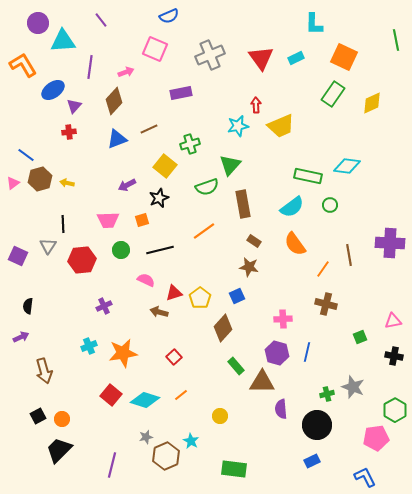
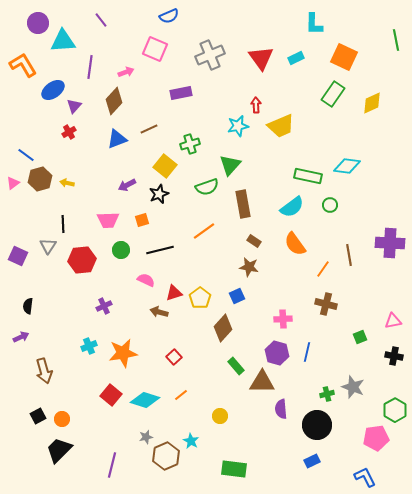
red cross at (69, 132): rotated 24 degrees counterclockwise
black star at (159, 198): moved 4 px up
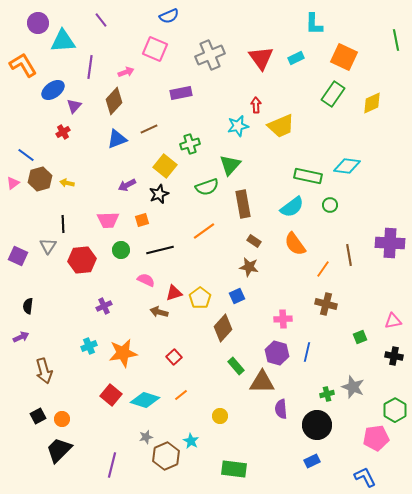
red cross at (69, 132): moved 6 px left
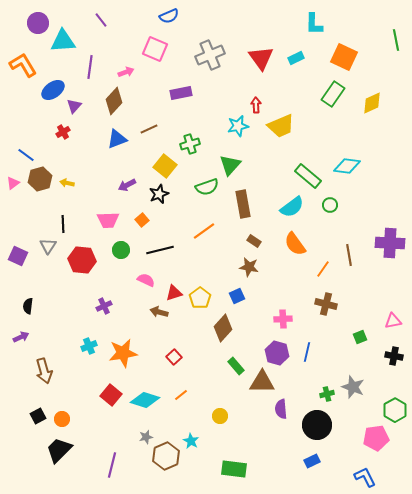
green rectangle at (308, 176): rotated 28 degrees clockwise
orange square at (142, 220): rotated 24 degrees counterclockwise
red hexagon at (82, 260): rotated 12 degrees clockwise
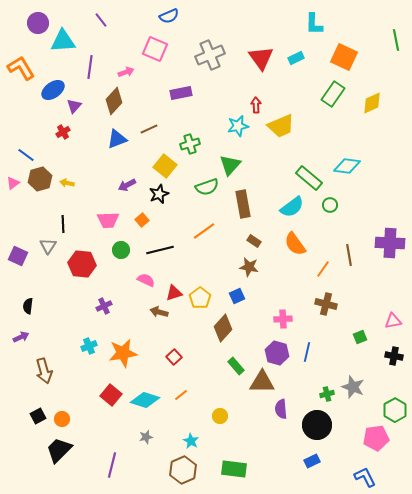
orange L-shape at (23, 65): moved 2 px left, 3 px down
green rectangle at (308, 176): moved 1 px right, 2 px down
red hexagon at (82, 260): moved 4 px down
brown hexagon at (166, 456): moved 17 px right, 14 px down
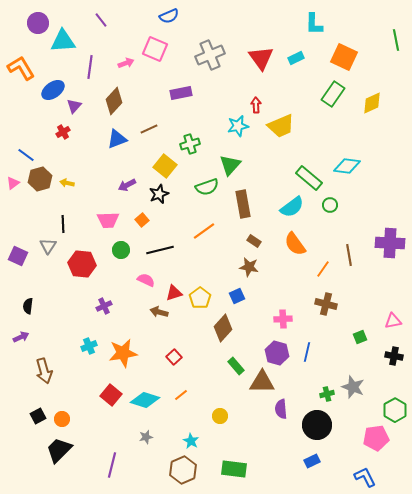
pink arrow at (126, 72): moved 9 px up
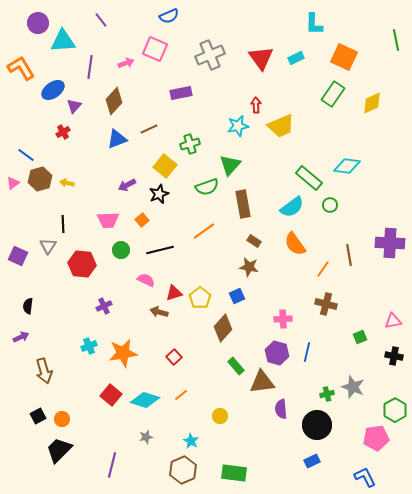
brown triangle at (262, 382): rotated 8 degrees counterclockwise
green rectangle at (234, 469): moved 4 px down
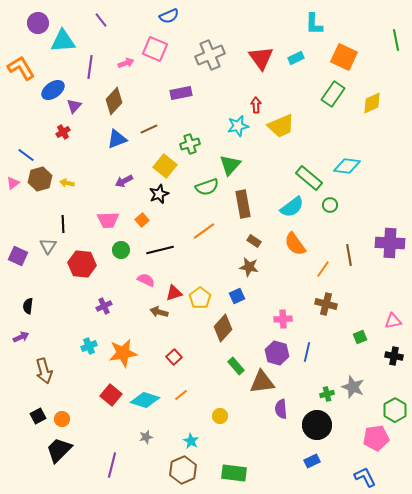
purple arrow at (127, 185): moved 3 px left, 4 px up
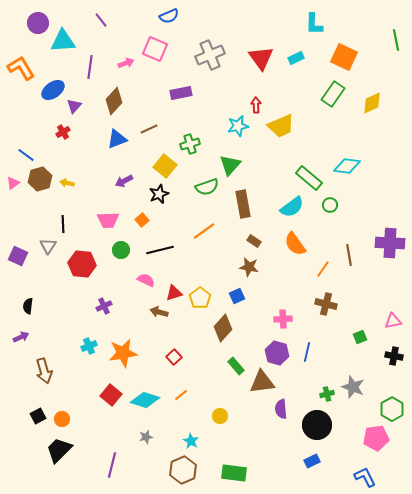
green hexagon at (395, 410): moved 3 px left, 1 px up
